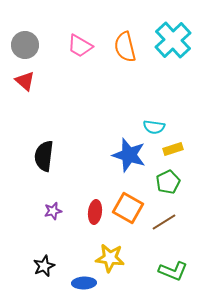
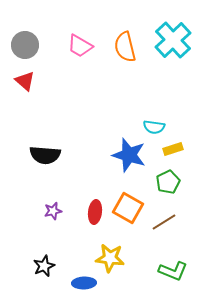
black semicircle: moved 1 px right, 1 px up; rotated 92 degrees counterclockwise
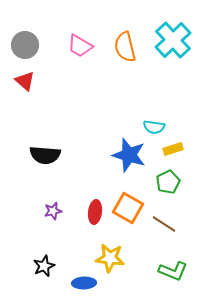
brown line: moved 2 px down; rotated 65 degrees clockwise
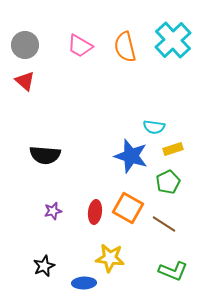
blue star: moved 2 px right, 1 px down
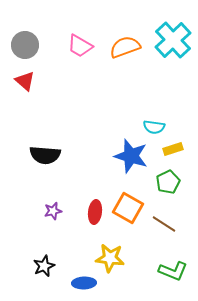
orange semicircle: rotated 84 degrees clockwise
